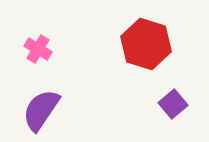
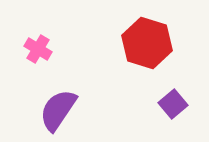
red hexagon: moved 1 px right, 1 px up
purple semicircle: moved 17 px right
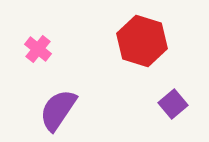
red hexagon: moved 5 px left, 2 px up
pink cross: rotated 8 degrees clockwise
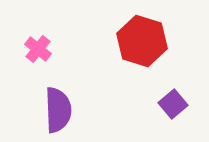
purple semicircle: rotated 144 degrees clockwise
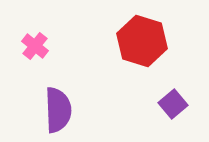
pink cross: moved 3 px left, 3 px up
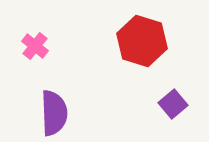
purple semicircle: moved 4 px left, 3 px down
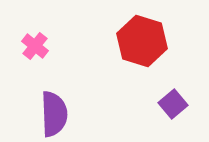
purple semicircle: moved 1 px down
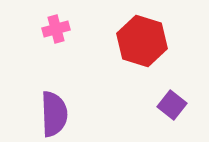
pink cross: moved 21 px right, 17 px up; rotated 36 degrees clockwise
purple square: moved 1 px left, 1 px down; rotated 12 degrees counterclockwise
